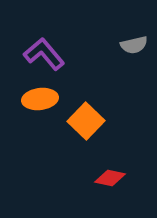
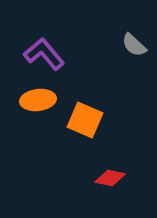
gray semicircle: rotated 56 degrees clockwise
orange ellipse: moved 2 px left, 1 px down
orange square: moved 1 px left, 1 px up; rotated 21 degrees counterclockwise
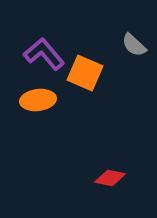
orange square: moved 47 px up
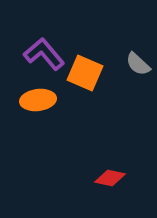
gray semicircle: moved 4 px right, 19 px down
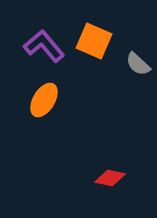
purple L-shape: moved 8 px up
orange square: moved 9 px right, 32 px up
orange ellipse: moved 6 px right; rotated 52 degrees counterclockwise
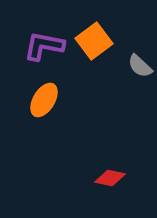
orange square: rotated 30 degrees clockwise
purple L-shape: rotated 39 degrees counterclockwise
gray semicircle: moved 2 px right, 2 px down
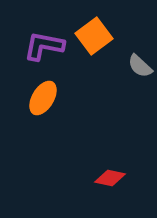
orange square: moved 5 px up
orange ellipse: moved 1 px left, 2 px up
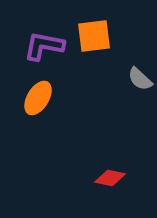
orange square: rotated 30 degrees clockwise
gray semicircle: moved 13 px down
orange ellipse: moved 5 px left
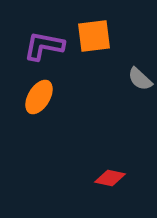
orange ellipse: moved 1 px right, 1 px up
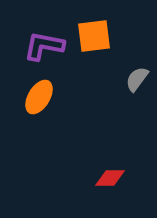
gray semicircle: moved 3 px left; rotated 84 degrees clockwise
red diamond: rotated 12 degrees counterclockwise
